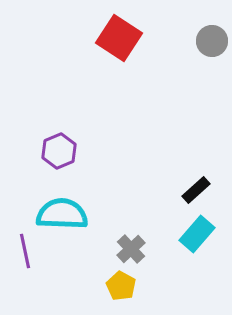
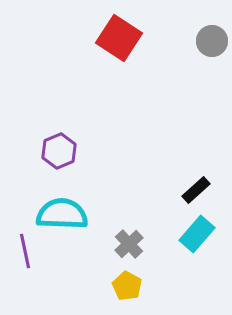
gray cross: moved 2 px left, 5 px up
yellow pentagon: moved 6 px right
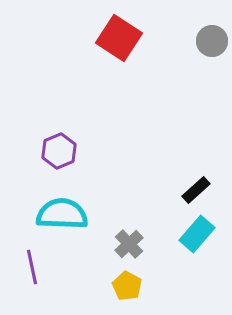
purple line: moved 7 px right, 16 px down
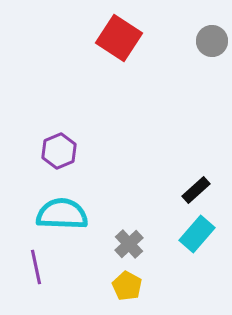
purple line: moved 4 px right
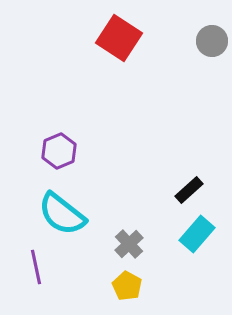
black rectangle: moved 7 px left
cyan semicircle: rotated 144 degrees counterclockwise
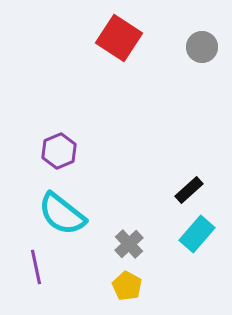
gray circle: moved 10 px left, 6 px down
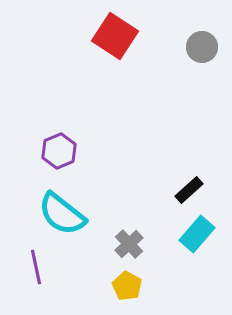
red square: moved 4 px left, 2 px up
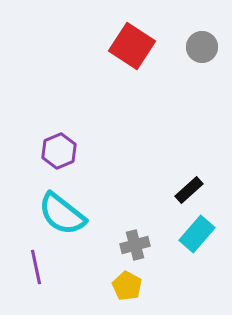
red square: moved 17 px right, 10 px down
gray cross: moved 6 px right, 1 px down; rotated 28 degrees clockwise
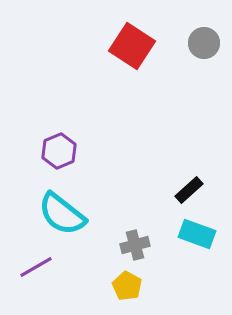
gray circle: moved 2 px right, 4 px up
cyan rectangle: rotated 69 degrees clockwise
purple line: rotated 72 degrees clockwise
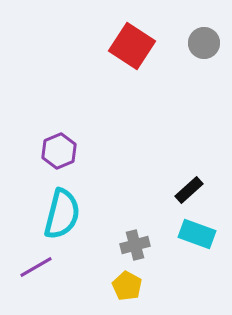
cyan semicircle: rotated 114 degrees counterclockwise
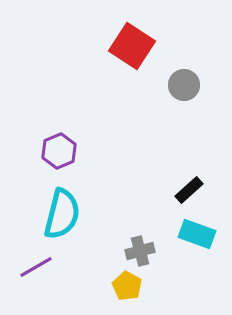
gray circle: moved 20 px left, 42 px down
gray cross: moved 5 px right, 6 px down
